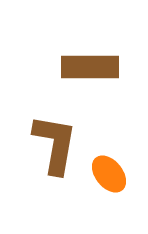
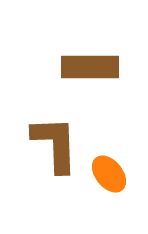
brown L-shape: rotated 12 degrees counterclockwise
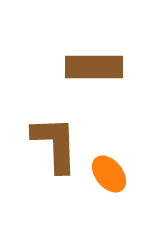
brown rectangle: moved 4 px right
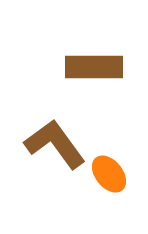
brown L-shape: rotated 34 degrees counterclockwise
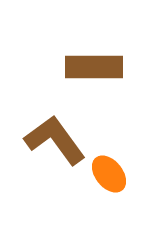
brown L-shape: moved 4 px up
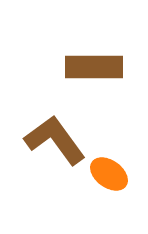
orange ellipse: rotated 15 degrees counterclockwise
